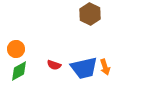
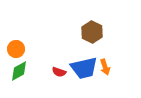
brown hexagon: moved 2 px right, 18 px down
red semicircle: moved 5 px right, 7 px down
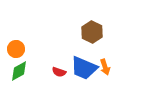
blue trapezoid: rotated 36 degrees clockwise
